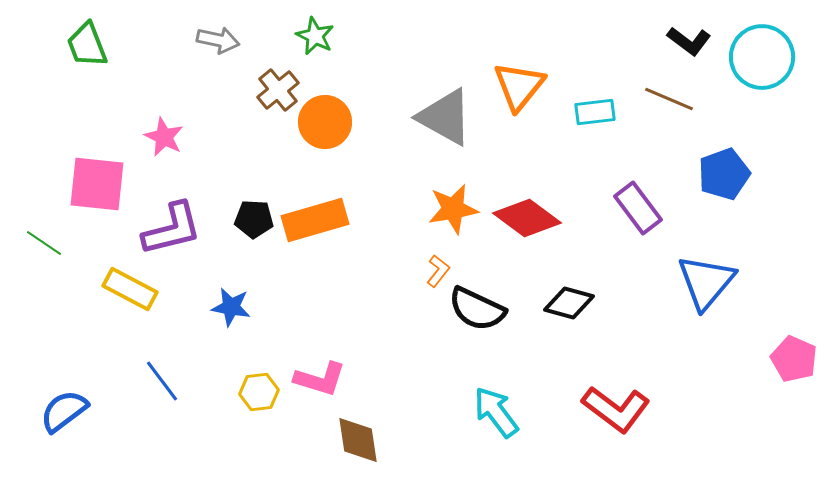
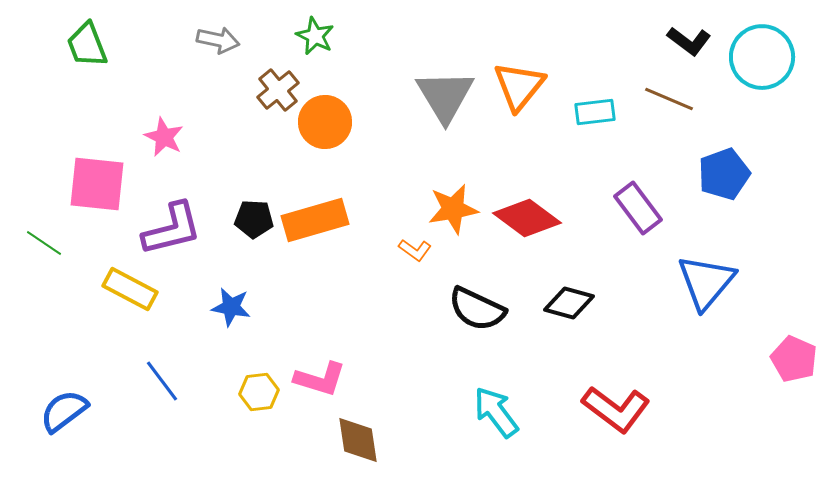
gray triangle: moved 21 px up; rotated 30 degrees clockwise
orange L-shape: moved 23 px left, 21 px up; rotated 88 degrees clockwise
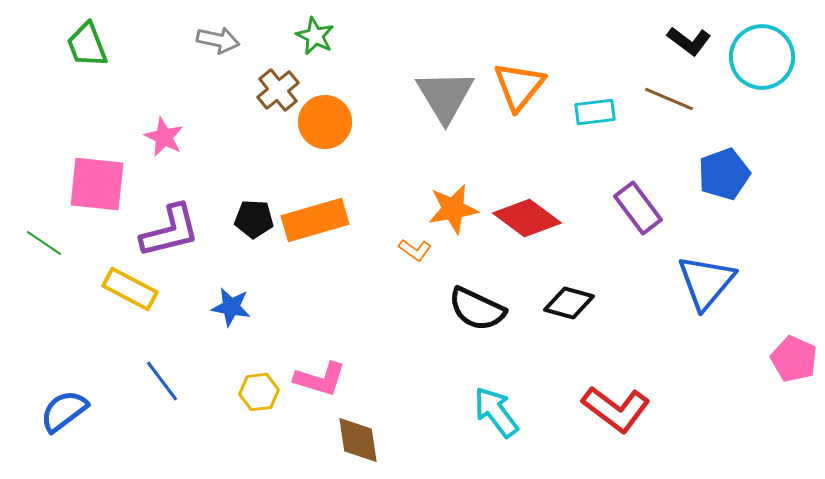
purple L-shape: moved 2 px left, 2 px down
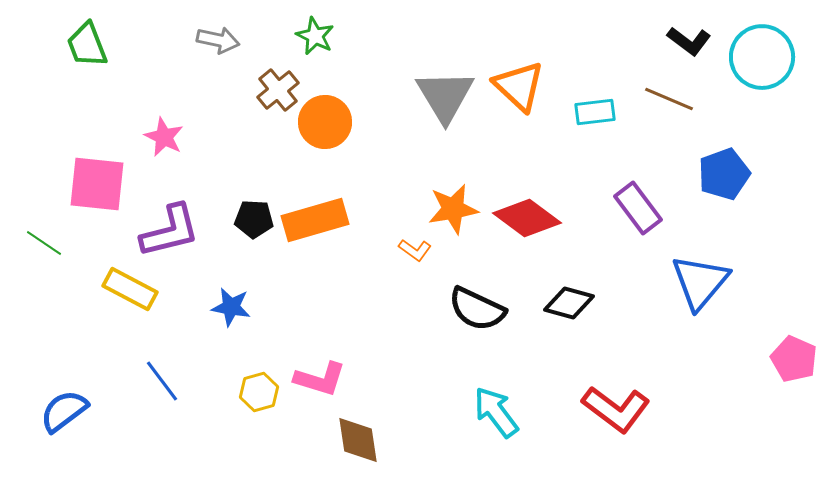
orange triangle: rotated 26 degrees counterclockwise
blue triangle: moved 6 px left
yellow hexagon: rotated 9 degrees counterclockwise
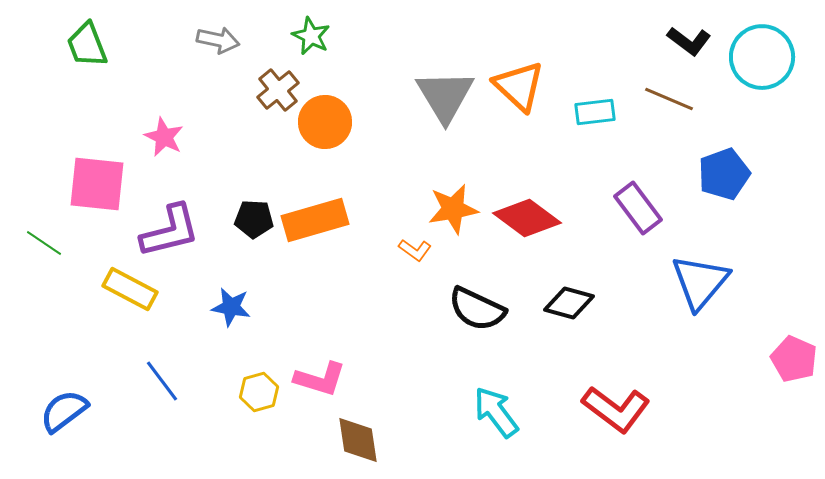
green star: moved 4 px left
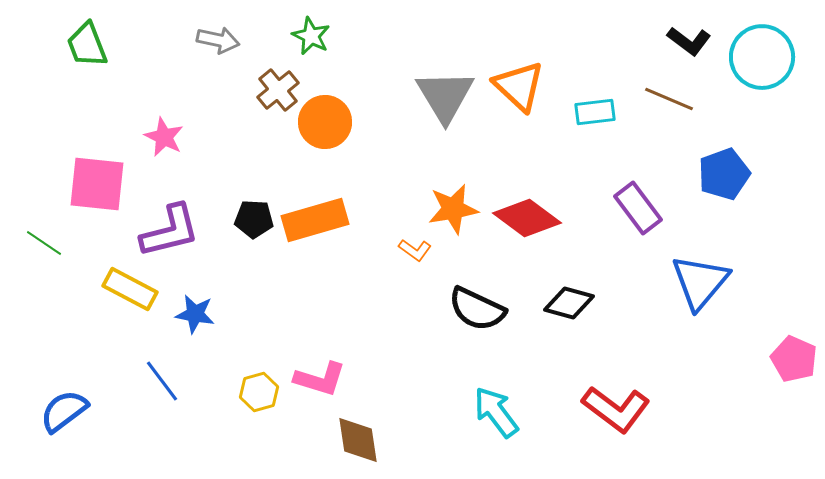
blue star: moved 36 px left, 7 px down
